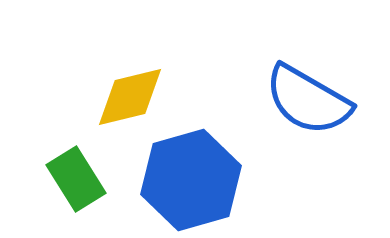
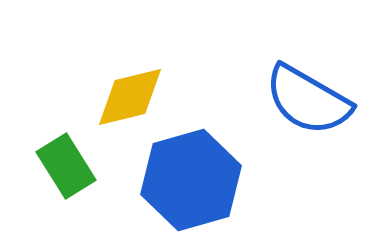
green rectangle: moved 10 px left, 13 px up
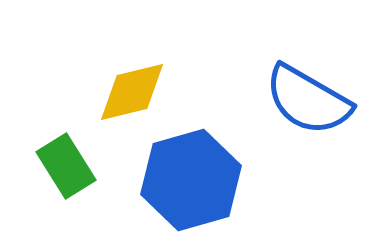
yellow diamond: moved 2 px right, 5 px up
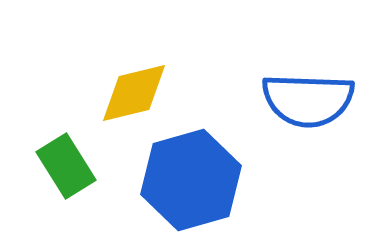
yellow diamond: moved 2 px right, 1 px down
blue semicircle: rotated 28 degrees counterclockwise
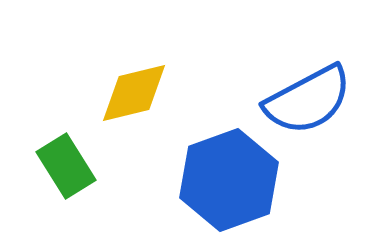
blue semicircle: rotated 30 degrees counterclockwise
blue hexagon: moved 38 px right; rotated 4 degrees counterclockwise
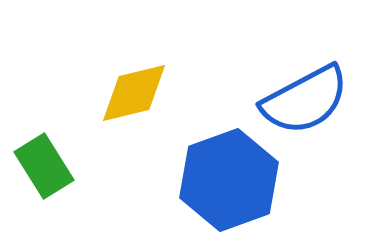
blue semicircle: moved 3 px left
green rectangle: moved 22 px left
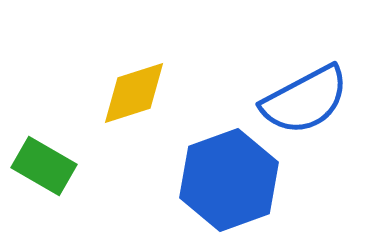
yellow diamond: rotated 4 degrees counterclockwise
green rectangle: rotated 28 degrees counterclockwise
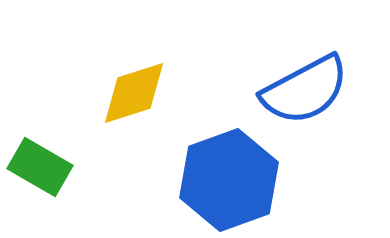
blue semicircle: moved 10 px up
green rectangle: moved 4 px left, 1 px down
